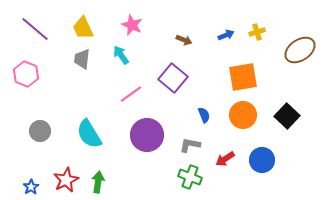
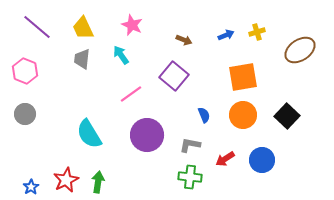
purple line: moved 2 px right, 2 px up
pink hexagon: moved 1 px left, 3 px up
purple square: moved 1 px right, 2 px up
gray circle: moved 15 px left, 17 px up
green cross: rotated 15 degrees counterclockwise
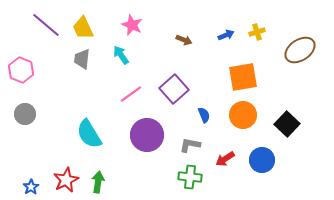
purple line: moved 9 px right, 2 px up
pink hexagon: moved 4 px left, 1 px up
purple square: moved 13 px down; rotated 8 degrees clockwise
black square: moved 8 px down
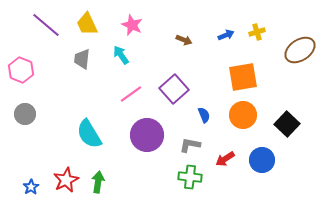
yellow trapezoid: moved 4 px right, 4 px up
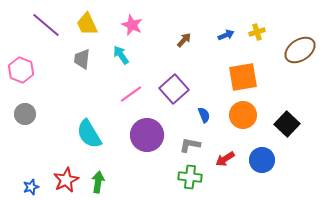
brown arrow: rotated 70 degrees counterclockwise
blue star: rotated 14 degrees clockwise
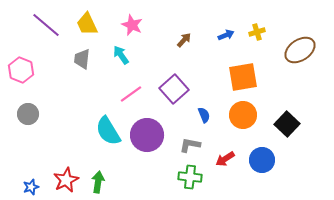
gray circle: moved 3 px right
cyan semicircle: moved 19 px right, 3 px up
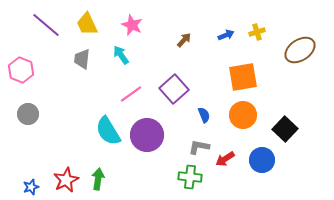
black square: moved 2 px left, 5 px down
gray L-shape: moved 9 px right, 2 px down
green arrow: moved 3 px up
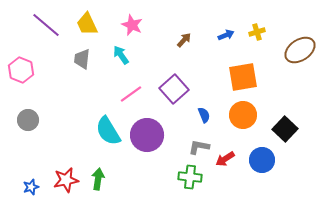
gray circle: moved 6 px down
red star: rotated 15 degrees clockwise
